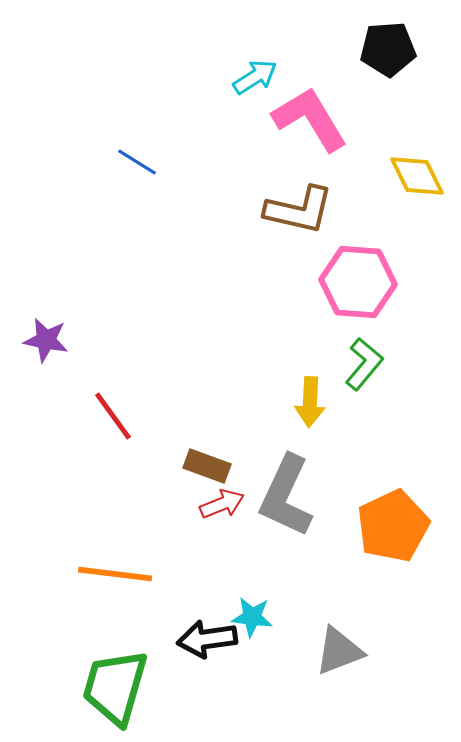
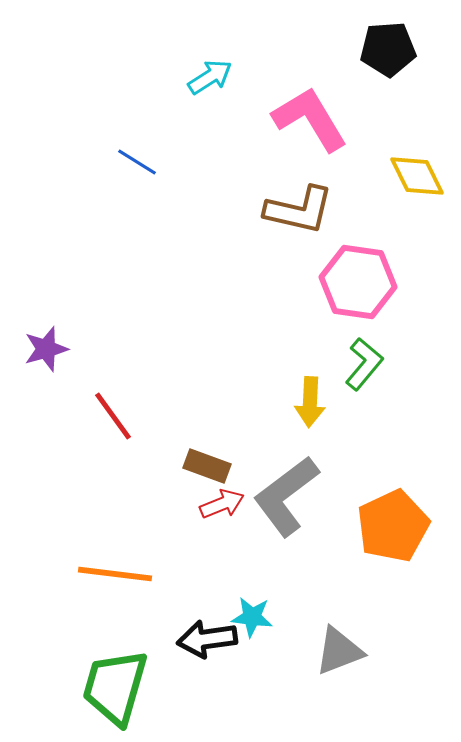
cyan arrow: moved 45 px left
pink hexagon: rotated 4 degrees clockwise
purple star: moved 9 px down; rotated 27 degrees counterclockwise
gray L-shape: rotated 28 degrees clockwise
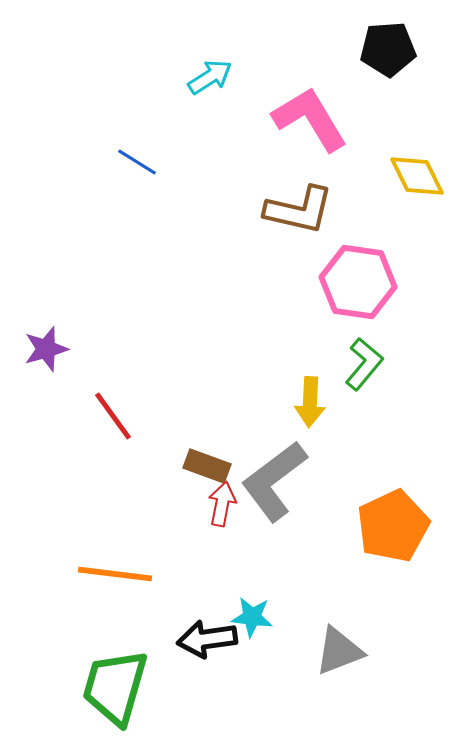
gray L-shape: moved 12 px left, 15 px up
red arrow: rotated 57 degrees counterclockwise
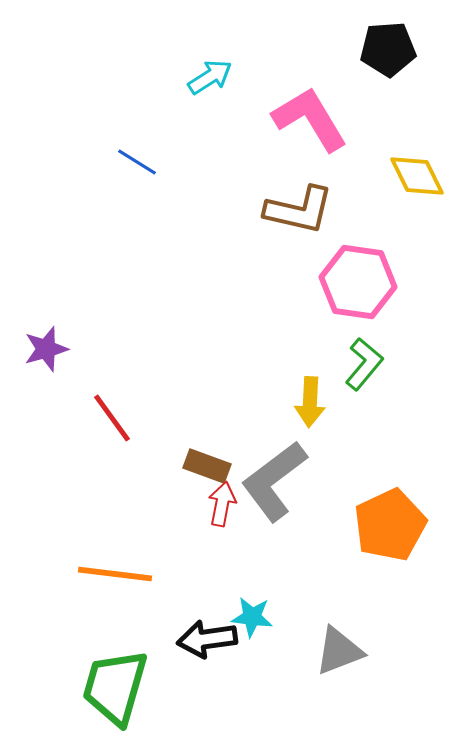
red line: moved 1 px left, 2 px down
orange pentagon: moved 3 px left, 1 px up
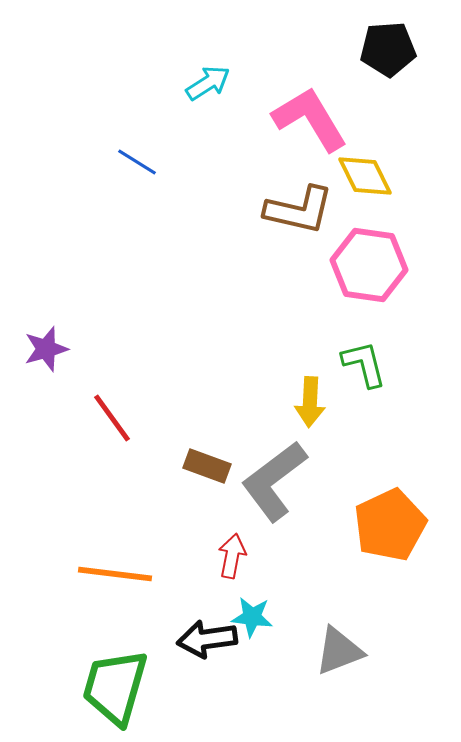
cyan arrow: moved 2 px left, 6 px down
yellow diamond: moved 52 px left
pink hexagon: moved 11 px right, 17 px up
green L-shape: rotated 54 degrees counterclockwise
red arrow: moved 10 px right, 52 px down
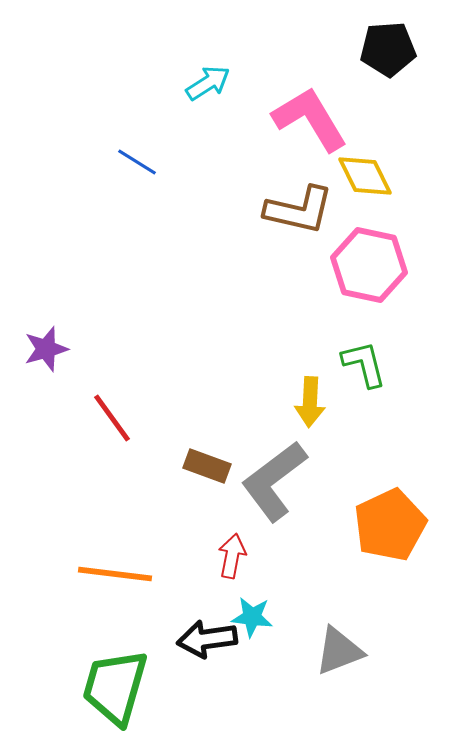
pink hexagon: rotated 4 degrees clockwise
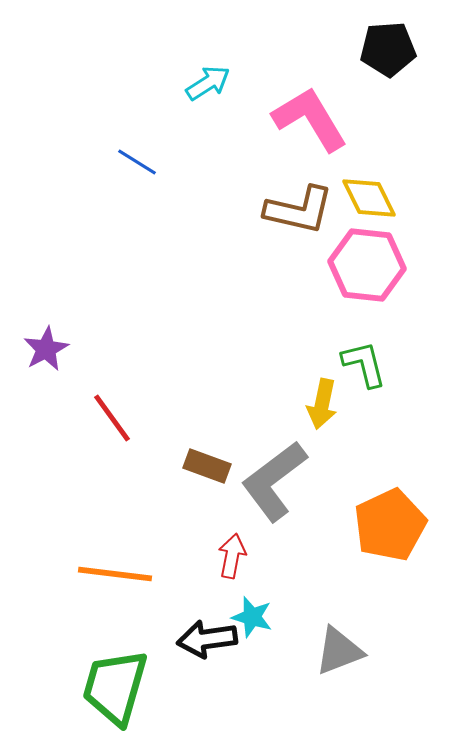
yellow diamond: moved 4 px right, 22 px down
pink hexagon: moved 2 px left; rotated 6 degrees counterclockwise
purple star: rotated 12 degrees counterclockwise
yellow arrow: moved 12 px right, 2 px down; rotated 9 degrees clockwise
cyan star: rotated 9 degrees clockwise
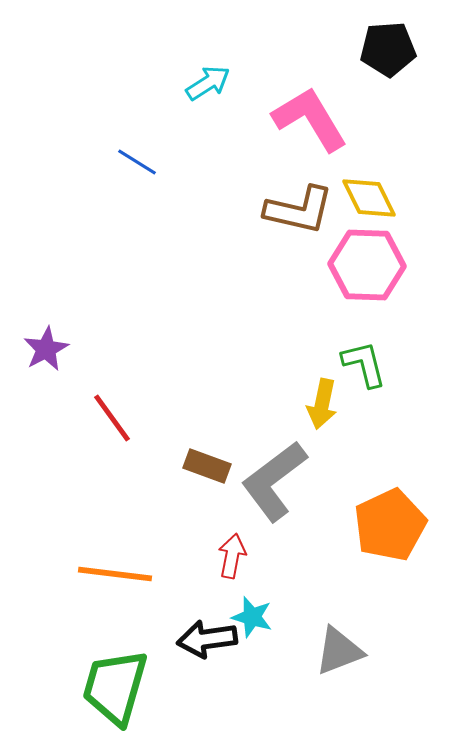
pink hexagon: rotated 4 degrees counterclockwise
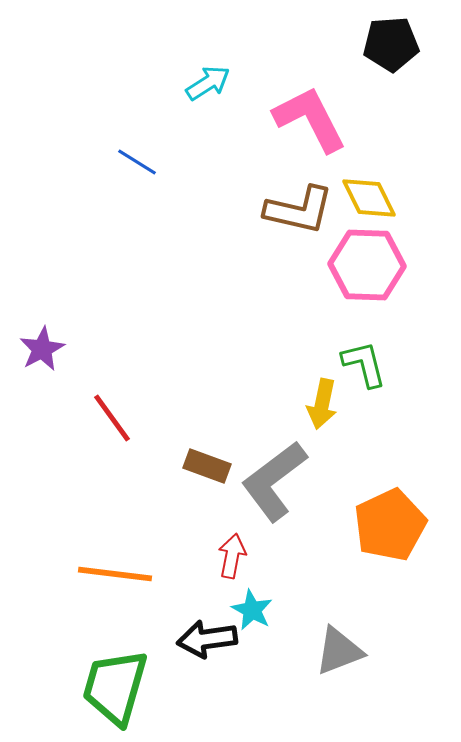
black pentagon: moved 3 px right, 5 px up
pink L-shape: rotated 4 degrees clockwise
purple star: moved 4 px left
cyan star: moved 7 px up; rotated 12 degrees clockwise
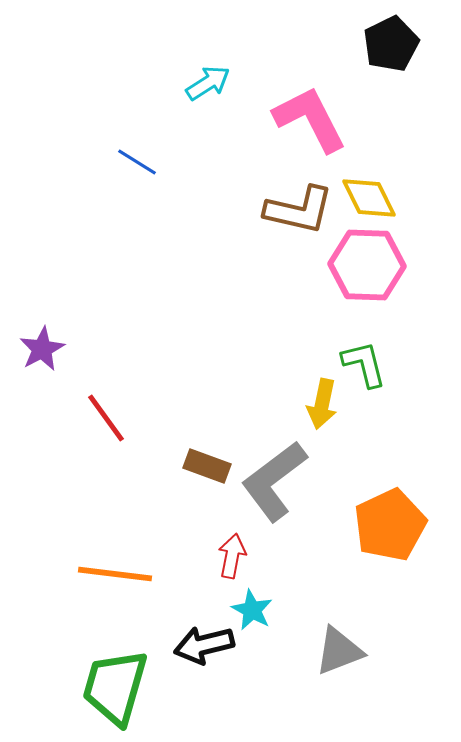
black pentagon: rotated 22 degrees counterclockwise
red line: moved 6 px left
black arrow: moved 3 px left, 6 px down; rotated 6 degrees counterclockwise
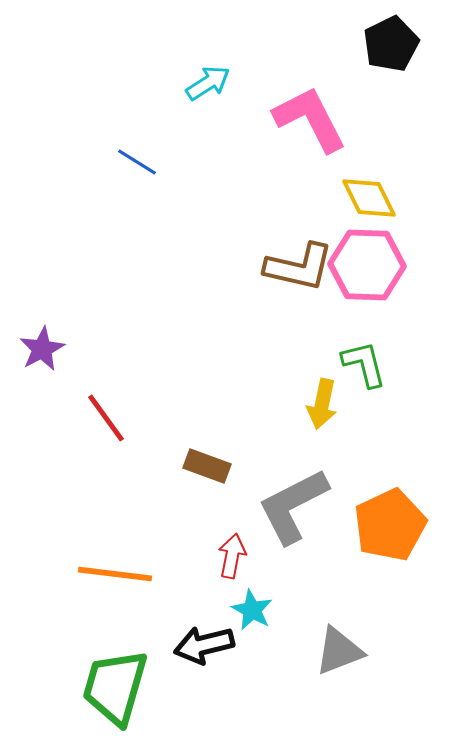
brown L-shape: moved 57 px down
gray L-shape: moved 19 px right, 25 px down; rotated 10 degrees clockwise
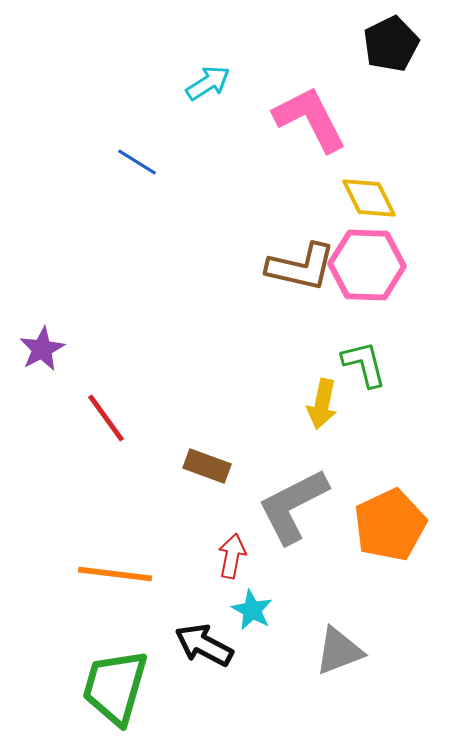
brown L-shape: moved 2 px right
black arrow: rotated 42 degrees clockwise
